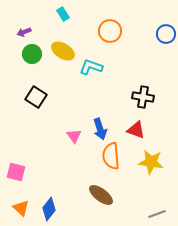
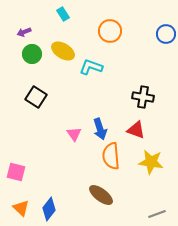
pink triangle: moved 2 px up
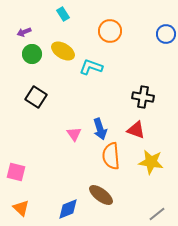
blue diamond: moved 19 px right; rotated 30 degrees clockwise
gray line: rotated 18 degrees counterclockwise
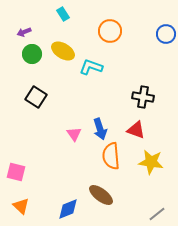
orange triangle: moved 2 px up
